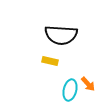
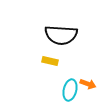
orange arrow: rotated 28 degrees counterclockwise
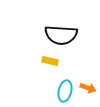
orange arrow: moved 4 px down
cyan ellipse: moved 5 px left, 1 px down
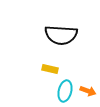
yellow rectangle: moved 8 px down
orange arrow: moved 3 px down
